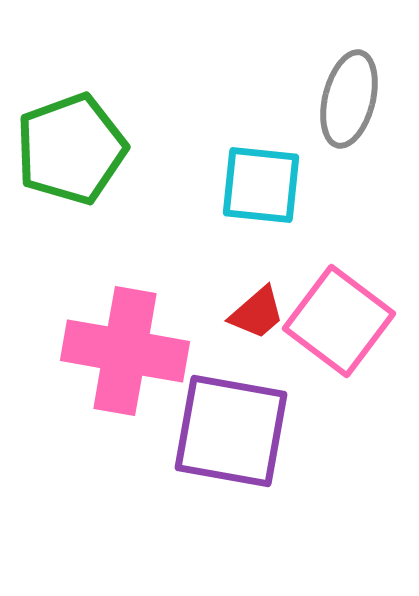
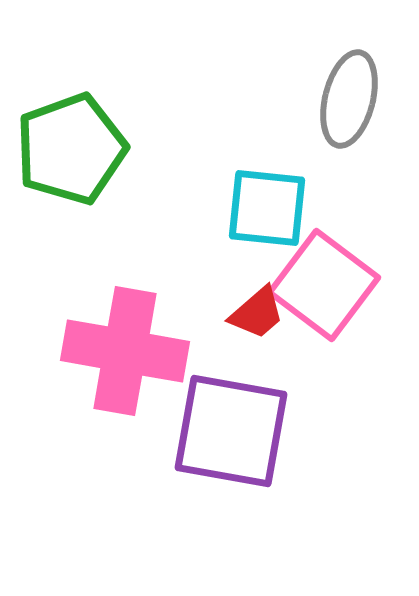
cyan square: moved 6 px right, 23 px down
pink square: moved 15 px left, 36 px up
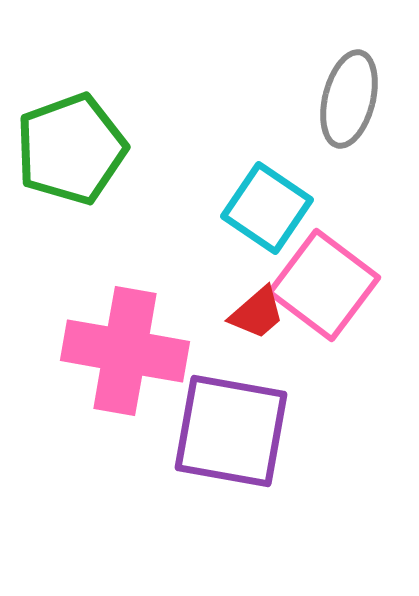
cyan square: rotated 28 degrees clockwise
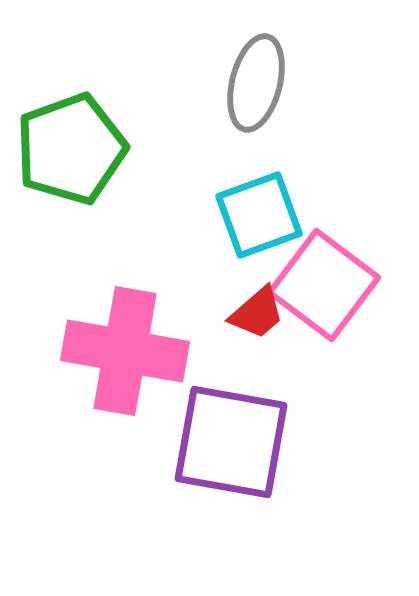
gray ellipse: moved 93 px left, 16 px up
cyan square: moved 8 px left, 7 px down; rotated 36 degrees clockwise
purple square: moved 11 px down
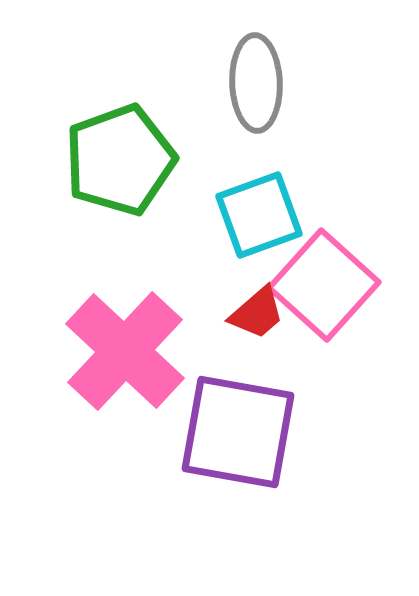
gray ellipse: rotated 16 degrees counterclockwise
green pentagon: moved 49 px right, 11 px down
pink square: rotated 5 degrees clockwise
pink cross: rotated 33 degrees clockwise
purple square: moved 7 px right, 10 px up
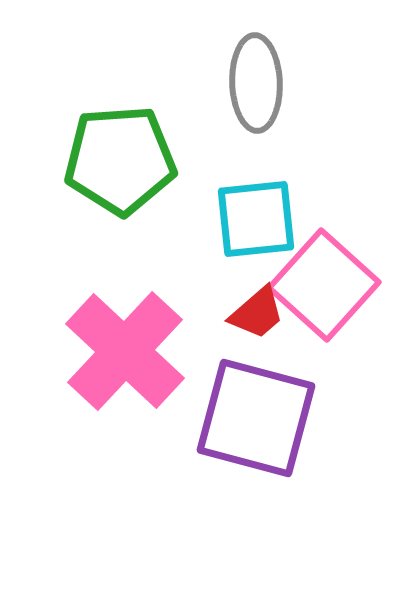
green pentagon: rotated 16 degrees clockwise
cyan square: moved 3 px left, 4 px down; rotated 14 degrees clockwise
purple square: moved 18 px right, 14 px up; rotated 5 degrees clockwise
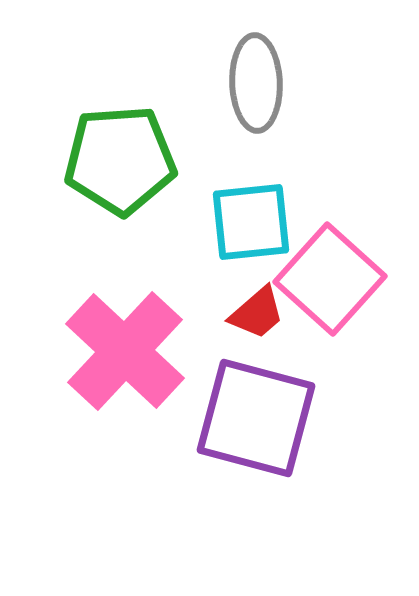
cyan square: moved 5 px left, 3 px down
pink square: moved 6 px right, 6 px up
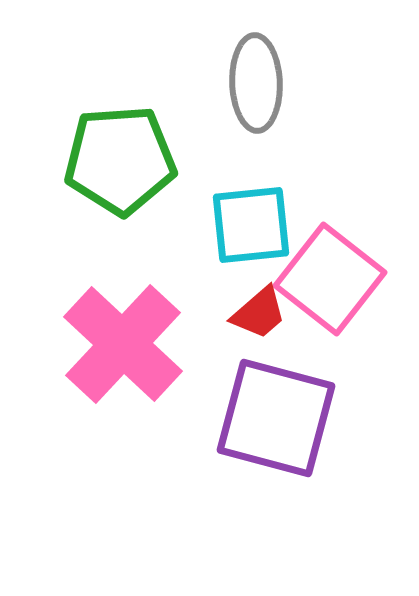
cyan square: moved 3 px down
pink square: rotated 4 degrees counterclockwise
red trapezoid: moved 2 px right
pink cross: moved 2 px left, 7 px up
purple square: moved 20 px right
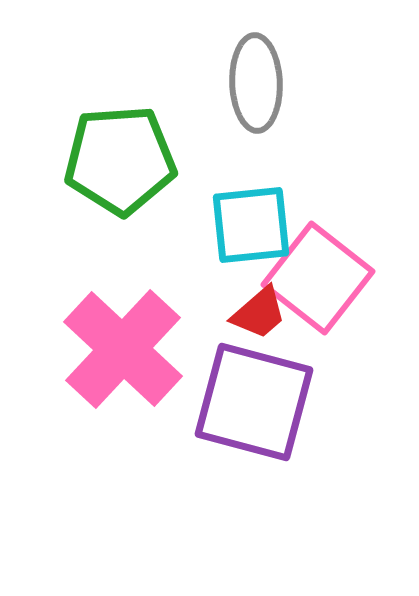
pink square: moved 12 px left, 1 px up
pink cross: moved 5 px down
purple square: moved 22 px left, 16 px up
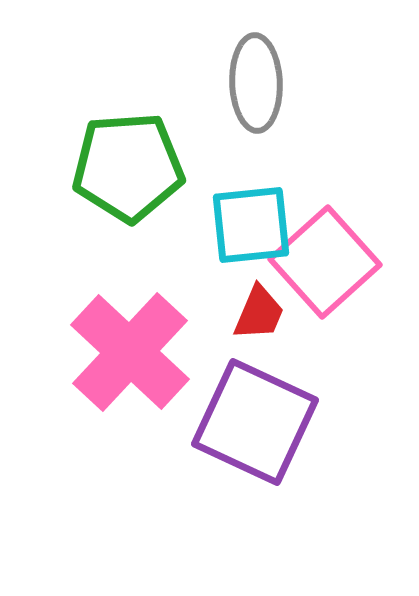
green pentagon: moved 8 px right, 7 px down
pink square: moved 7 px right, 16 px up; rotated 10 degrees clockwise
red trapezoid: rotated 26 degrees counterclockwise
pink cross: moved 7 px right, 3 px down
purple square: moved 1 px right, 20 px down; rotated 10 degrees clockwise
